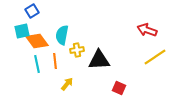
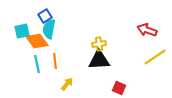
blue square: moved 13 px right, 5 px down
cyan semicircle: moved 13 px left, 6 px up
yellow cross: moved 22 px right, 6 px up
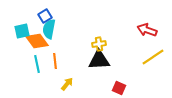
yellow line: moved 2 px left
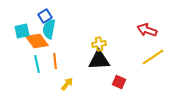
red square: moved 6 px up
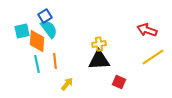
cyan semicircle: rotated 132 degrees clockwise
orange diamond: rotated 40 degrees clockwise
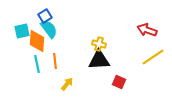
yellow cross: rotated 24 degrees clockwise
